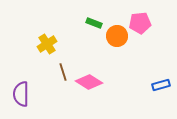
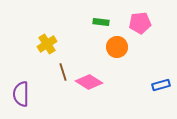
green rectangle: moved 7 px right, 1 px up; rotated 14 degrees counterclockwise
orange circle: moved 11 px down
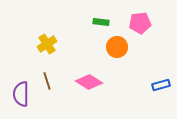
brown line: moved 16 px left, 9 px down
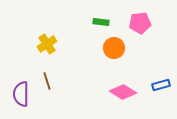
orange circle: moved 3 px left, 1 px down
pink diamond: moved 34 px right, 10 px down
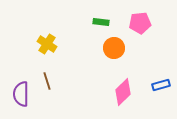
yellow cross: rotated 24 degrees counterclockwise
pink diamond: rotated 76 degrees counterclockwise
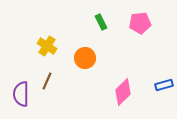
green rectangle: rotated 56 degrees clockwise
yellow cross: moved 2 px down
orange circle: moved 29 px left, 10 px down
brown line: rotated 42 degrees clockwise
blue rectangle: moved 3 px right
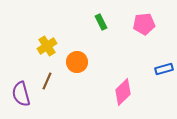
pink pentagon: moved 4 px right, 1 px down
yellow cross: rotated 24 degrees clockwise
orange circle: moved 8 px left, 4 px down
blue rectangle: moved 16 px up
purple semicircle: rotated 15 degrees counterclockwise
